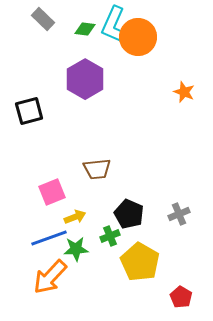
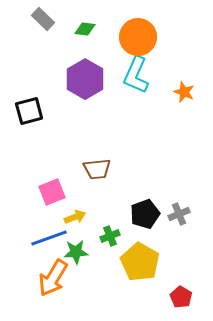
cyan L-shape: moved 22 px right, 50 px down
black pentagon: moved 16 px right; rotated 28 degrees clockwise
green star: moved 3 px down
orange arrow: moved 3 px right, 1 px down; rotated 12 degrees counterclockwise
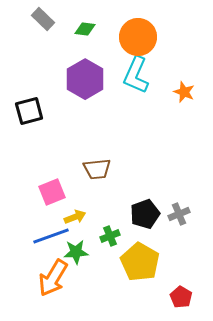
blue line: moved 2 px right, 2 px up
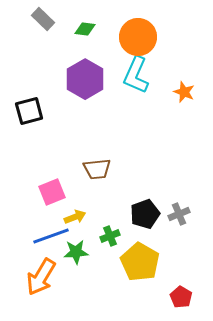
orange arrow: moved 12 px left, 1 px up
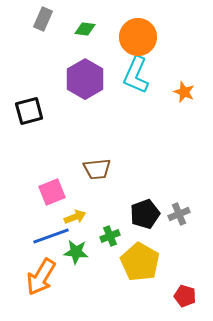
gray rectangle: rotated 70 degrees clockwise
green star: rotated 10 degrees clockwise
red pentagon: moved 4 px right, 1 px up; rotated 15 degrees counterclockwise
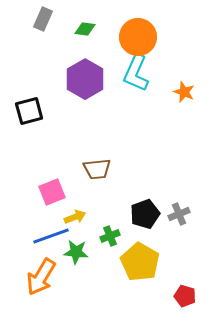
cyan L-shape: moved 2 px up
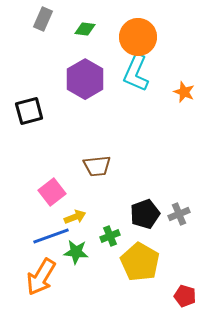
brown trapezoid: moved 3 px up
pink square: rotated 16 degrees counterclockwise
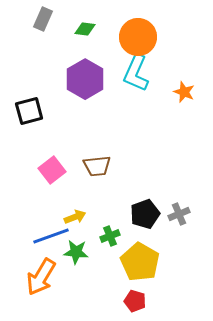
pink square: moved 22 px up
red pentagon: moved 50 px left, 5 px down
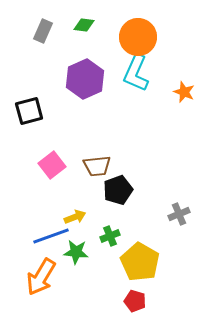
gray rectangle: moved 12 px down
green diamond: moved 1 px left, 4 px up
purple hexagon: rotated 6 degrees clockwise
pink square: moved 5 px up
black pentagon: moved 27 px left, 24 px up
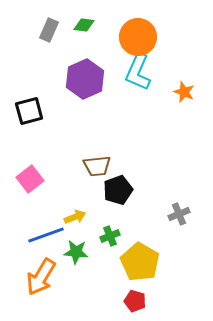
gray rectangle: moved 6 px right, 1 px up
cyan L-shape: moved 2 px right, 1 px up
pink square: moved 22 px left, 14 px down
blue line: moved 5 px left, 1 px up
